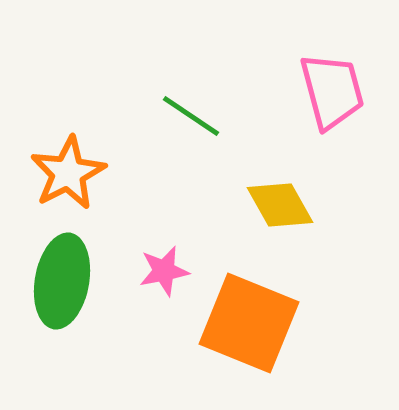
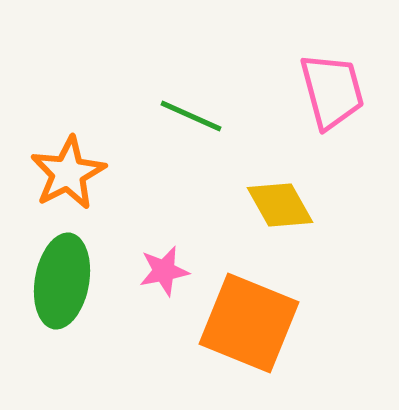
green line: rotated 10 degrees counterclockwise
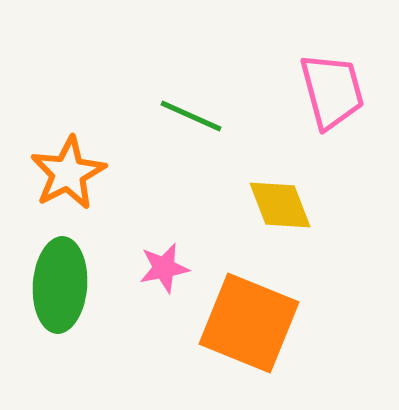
yellow diamond: rotated 8 degrees clockwise
pink star: moved 3 px up
green ellipse: moved 2 px left, 4 px down; rotated 6 degrees counterclockwise
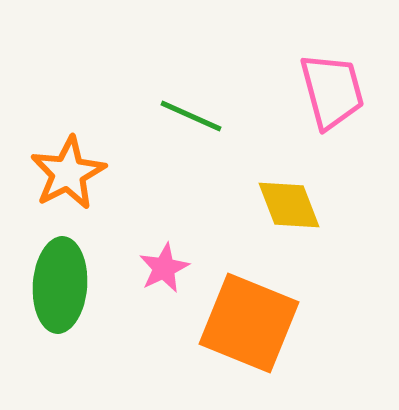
yellow diamond: moved 9 px right
pink star: rotated 15 degrees counterclockwise
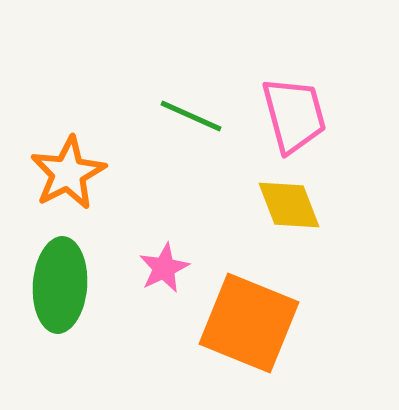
pink trapezoid: moved 38 px left, 24 px down
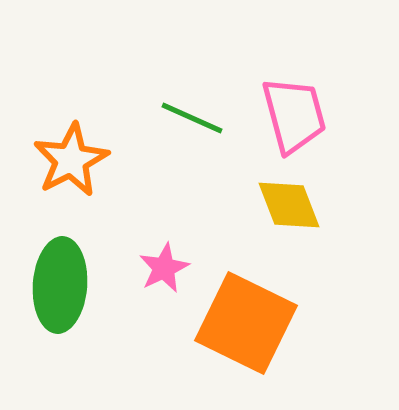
green line: moved 1 px right, 2 px down
orange star: moved 3 px right, 13 px up
orange square: moved 3 px left; rotated 4 degrees clockwise
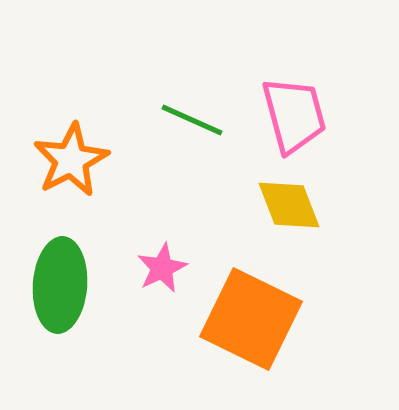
green line: moved 2 px down
pink star: moved 2 px left
orange square: moved 5 px right, 4 px up
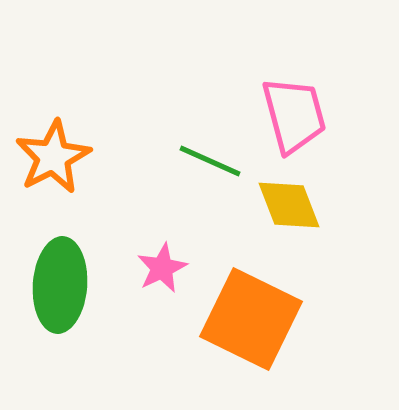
green line: moved 18 px right, 41 px down
orange star: moved 18 px left, 3 px up
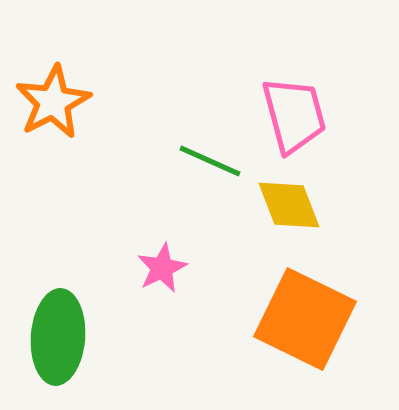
orange star: moved 55 px up
green ellipse: moved 2 px left, 52 px down
orange square: moved 54 px right
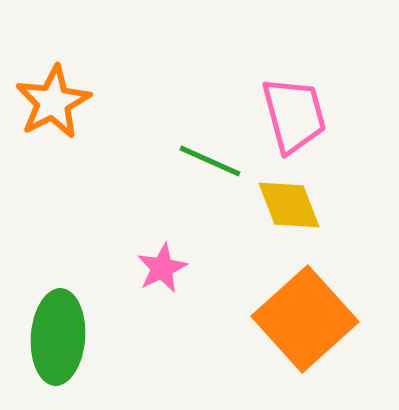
orange square: rotated 22 degrees clockwise
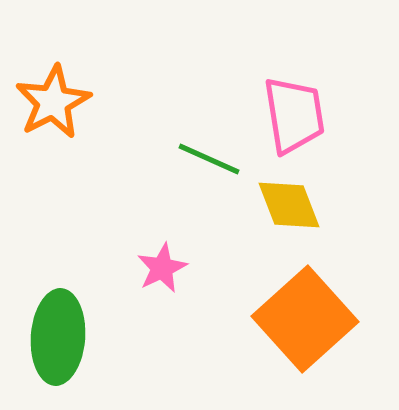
pink trapezoid: rotated 6 degrees clockwise
green line: moved 1 px left, 2 px up
